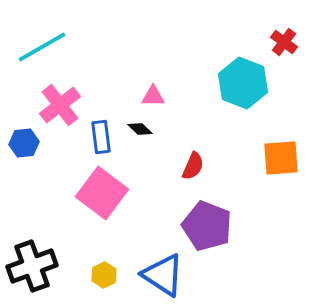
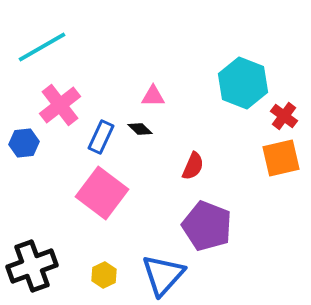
red cross: moved 74 px down
blue rectangle: rotated 32 degrees clockwise
orange square: rotated 9 degrees counterclockwise
blue triangle: rotated 39 degrees clockwise
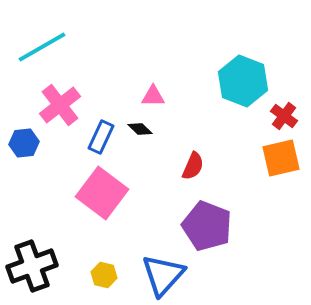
cyan hexagon: moved 2 px up
yellow hexagon: rotated 20 degrees counterclockwise
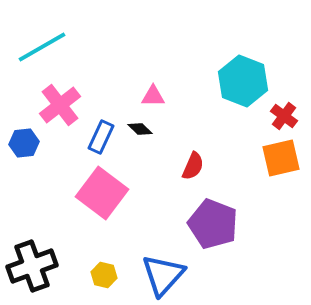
purple pentagon: moved 6 px right, 2 px up
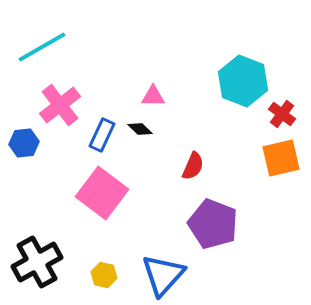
red cross: moved 2 px left, 2 px up
blue rectangle: moved 1 px right, 2 px up
black cross: moved 5 px right, 4 px up; rotated 9 degrees counterclockwise
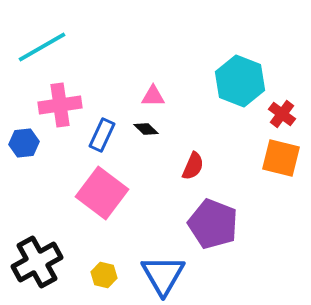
cyan hexagon: moved 3 px left
pink cross: rotated 30 degrees clockwise
black diamond: moved 6 px right
orange square: rotated 27 degrees clockwise
blue triangle: rotated 12 degrees counterclockwise
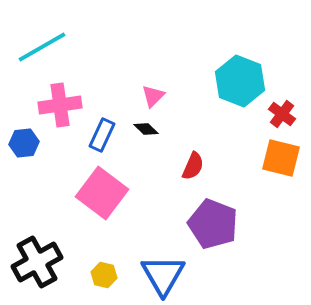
pink triangle: rotated 45 degrees counterclockwise
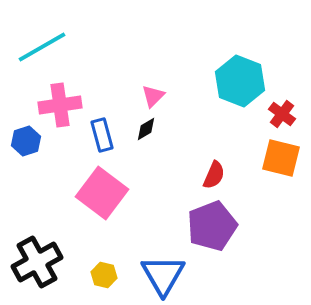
black diamond: rotated 75 degrees counterclockwise
blue rectangle: rotated 40 degrees counterclockwise
blue hexagon: moved 2 px right, 2 px up; rotated 12 degrees counterclockwise
red semicircle: moved 21 px right, 9 px down
purple pentagon: moved 1 px left, 2 px down; rotated 30 degrees clockwise
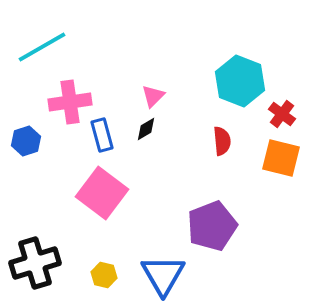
pink cross: moved 10 px right, 3 px up
red semicircle: moved 8 px right, 34 px up; rotated 28 degrees counterclockwise
black cross: moved 2 px left, 1 px down; rotated 12 degrees clockwise
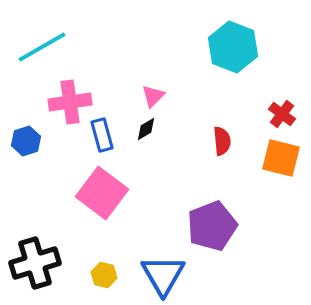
cyan hexagon: moved 7 px left, 34 px up
